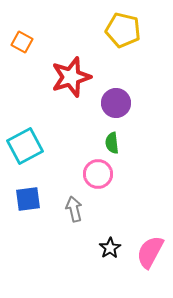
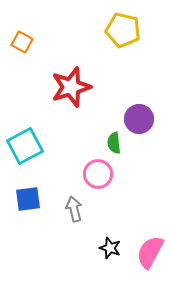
red star: moved 10 px down
purple circle: moved 23 px right, 16 px down
green semicircle: moved 2 px right
black star: rotated 20 degrees counterclockwise
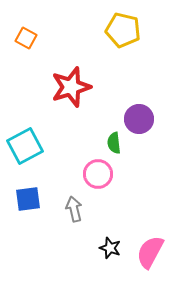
orange square: moved 4 px right, 4 px up
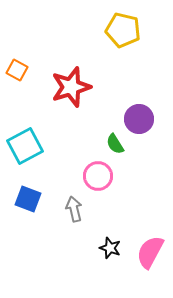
orange square: moved 9 px left, 32 px down
green semicircle: moved 1 px right, 1 px down; rotated 25 degrees counterclockwise
pink circle: moved 2 px down
blue square: rotated 28 degrees clockwise
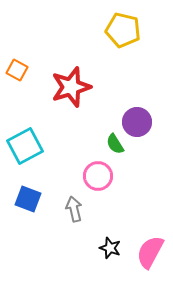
purple circle: moved 2 px left, 3 px down
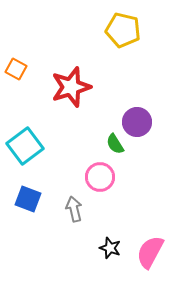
orange square: moved 1 px left, 1 px up
cyan square: rotated 9 degrees counterclockwise
pink circle: moved 2 px right, 1 px down
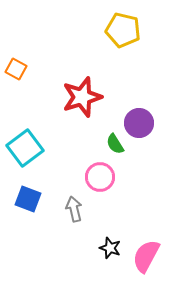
red star: moved 11 px right, 10 px down
purple circle: moved 2 px right, 1 px down
cyan square: moved 2 px down
pink semicircle: moved 4 px left, 4 px down
